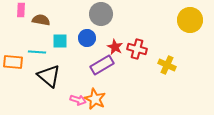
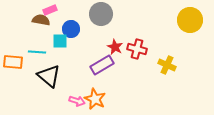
pink rectangle: moved 29 px right; rotated 64 degrees clockwise
blue circle: moved 16 px left, 9 px up
pink arrow: moved 1 px left, 1 px down
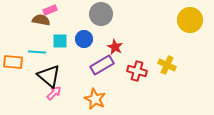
blue circle: moved 13 px right, 10 px down
red cross: moved 22 px down
pink arrow: moved 23 px left, 8 px up; rotated 63 degrees counterclockwise
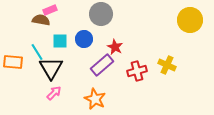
cyan line: rotated 54 degrees clockwise
purple rectangle: rotated 10 degrees counterclockwise
red cross: rotated 30 degrees counterclockwise
black triangle: moved 2 px right, 8 px up; rotated 20 degrees clockwise
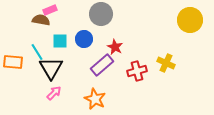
yellow cross: moved 1 px left, 2 px up
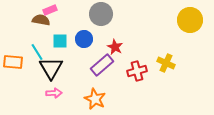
pink arrow: rotated 42 degrees clockwise
